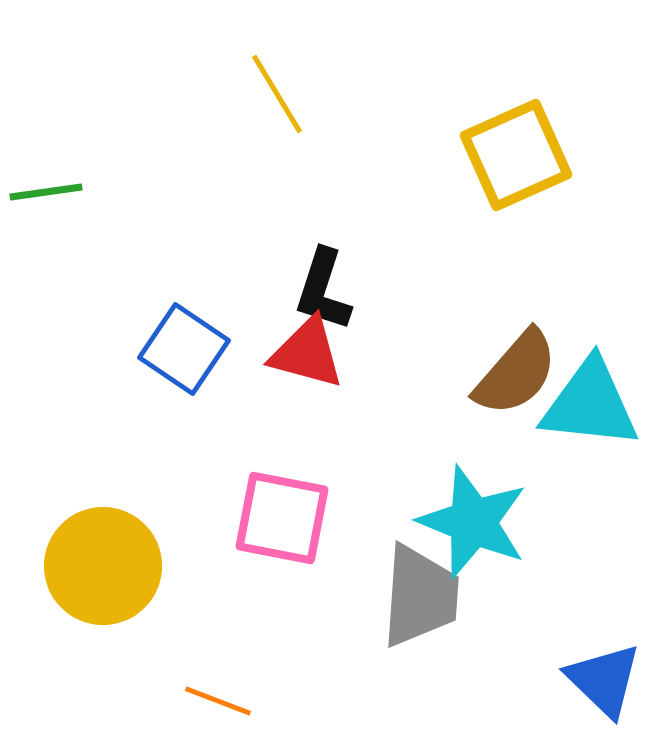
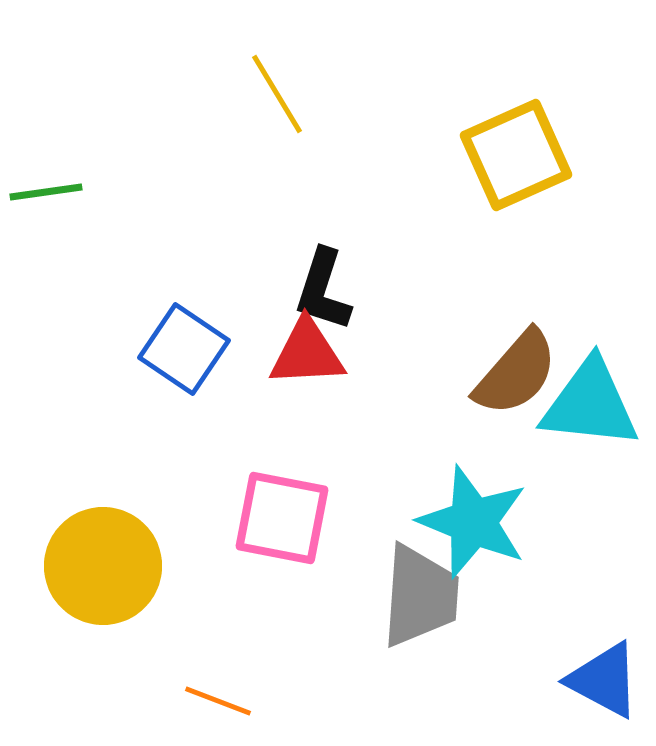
red triangle: rotated 18 degrees counterclockwise
blue triangle: rotated 16 degrees counterclockwise
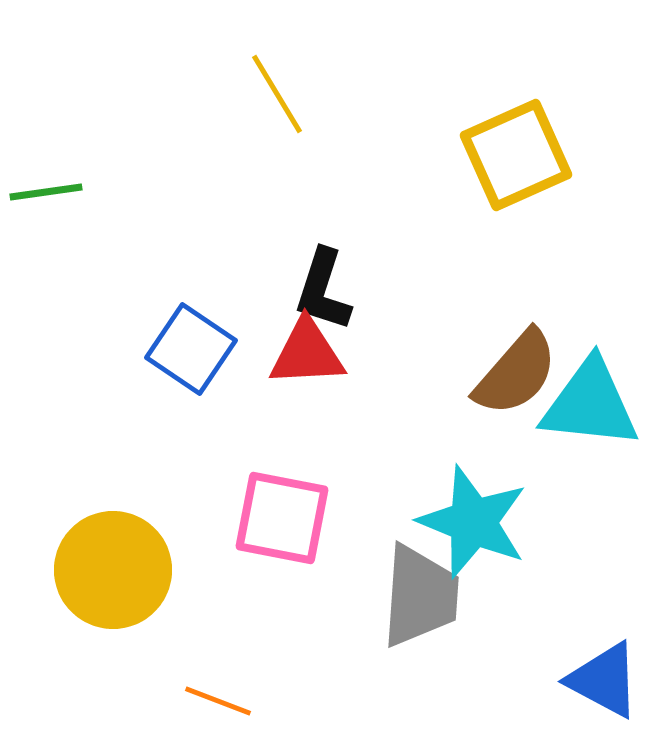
blue square: moved 7 px right
yellow circle: moved 10 px right, 4 px down
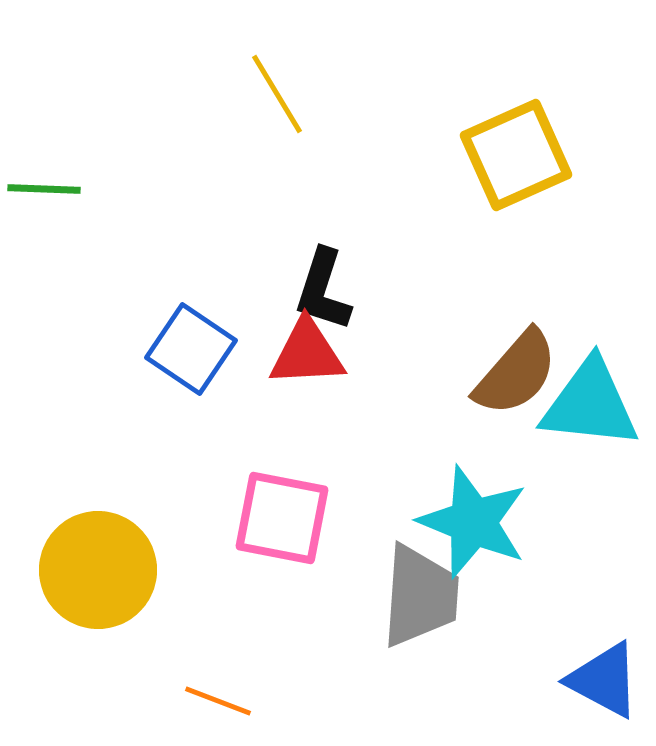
green line: moved 2 px left, 3 px up; rotated 10 degrees clockwise
yellow circle: moved 15 px left
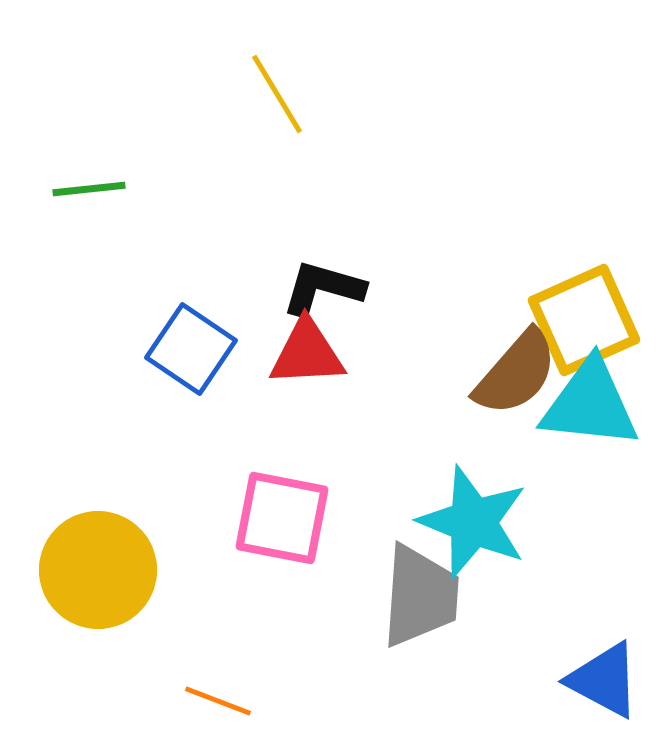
yellow square: moved 68 px right, 165 px down
green line: moved 45 px right; rotated 8 degrees counterclockwise
black L-shape: moved 2 px up; rotated 88 degrees clockwise
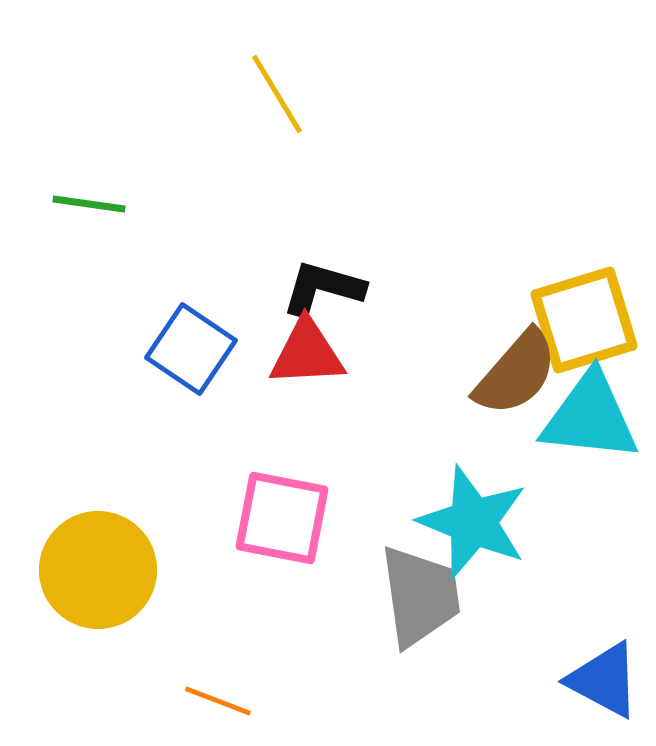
green line: moved 15 px down; rotated 14 degrees clockwise
yellow square: rotated 7 degrees clockwise
cyan triangle: moved 13 px down
gray trapezoid: rotated 12 degrees counterclockwise
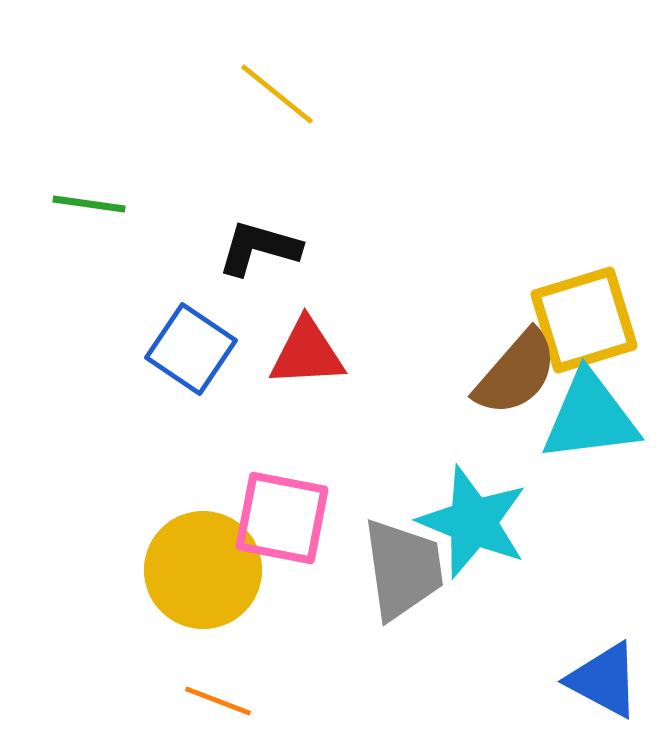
yellow line: rotated 20 degrees counterclockwise
black L-shape: moved 64 px left, 40 px up
cyan triangle: rotated 13 degrees counterclockwise
yellow circle: moved 105 px right
gray trapezoid: moved 17 px left, 27 px up
